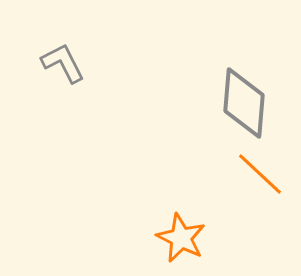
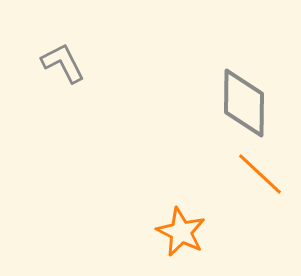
gray diamond: rotated 4 degrees counterclockwise
orange star: moved 6 px up
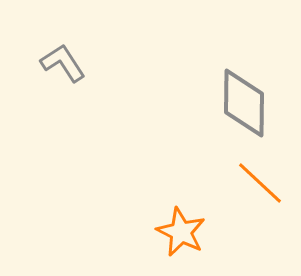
gray L-shape: rotated 6 degrees counterclockwise
orange line: moved 9 px down
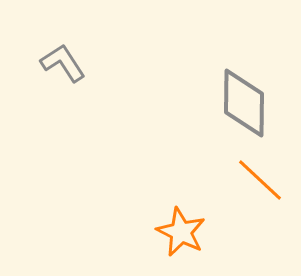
orange line: moved 3 px up
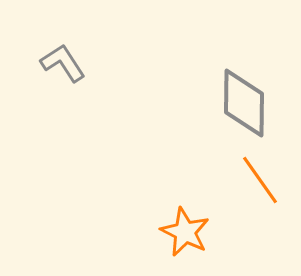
orange line: rotated 12 degrees clockwise
orange star: moved 4 px right
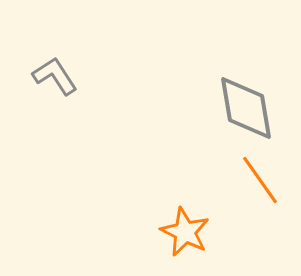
gray L-shape: moved 8 px left, 13 px down
gray diamond: moved 2 px right, 5 px down; rotated 10 degrees counterclockwise
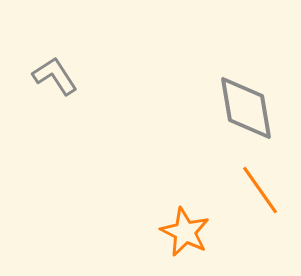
orange line: moved 10 px down
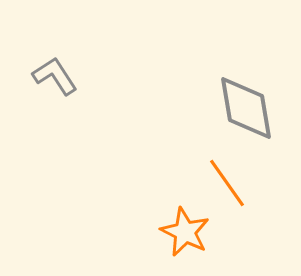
orange line: moved 33 px left, 7 px up
